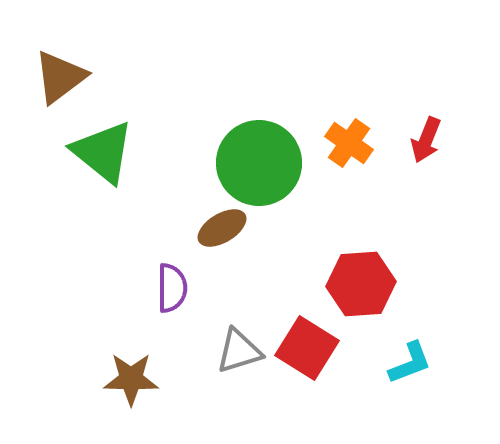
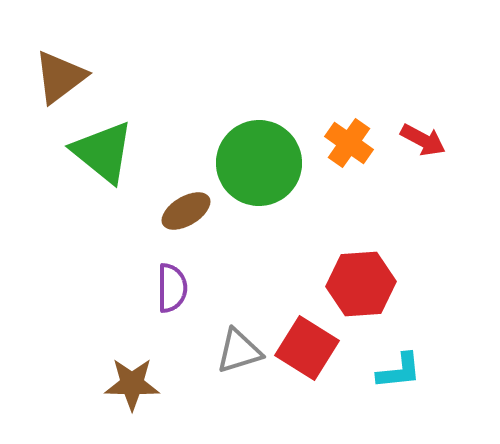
red arrow: moved 3 px left; rotated 84 degrees counterclockwise
brown ellipse: moved 36 px left, 17 px up
cyan L-shape: moved 11 px left, 8 px down; rotated 15 degrees clockwise
brown star: moved 1 px right, 5 px down
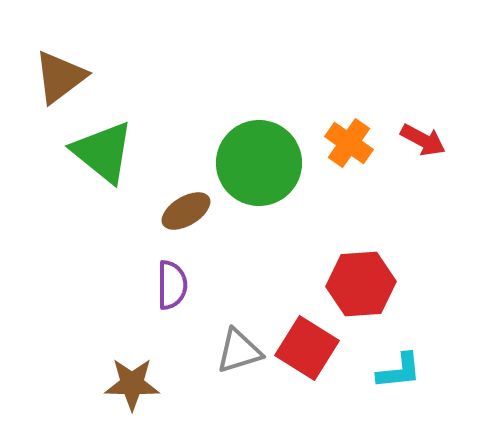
purple semicircle: moved 3 px up
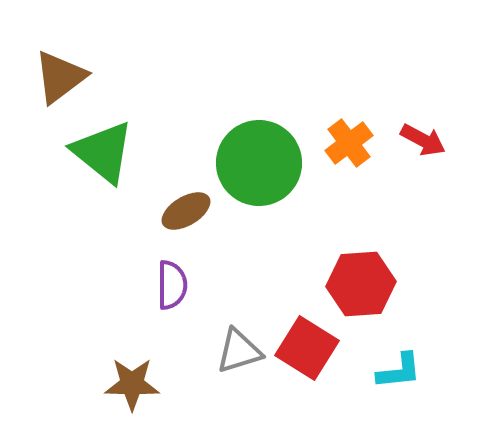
orange cross: rotated 18 degrees clockwise
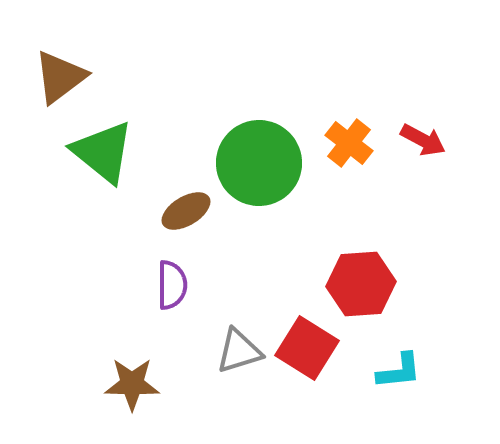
orange cross: rotated 15 degrees counterclockwise
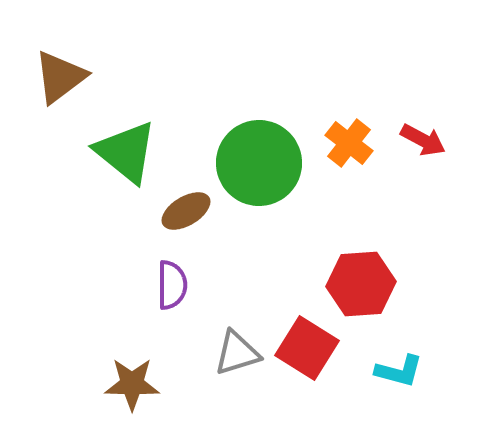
green triangle: moved 23 px right
gray triangle: moved 2 px left, 2 px down
cyan L-shape: rotated 21 degrees clockwise
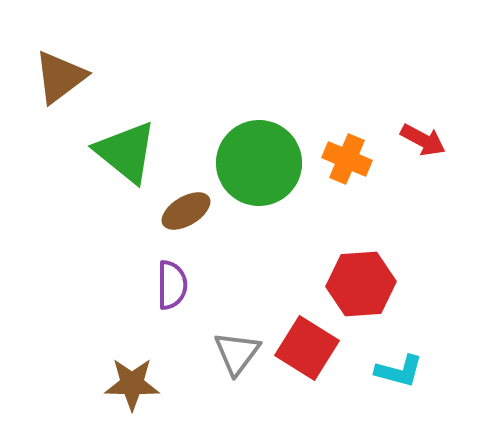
orange cross: moved 2 px left, 16 px down; rotated 15 degrees counterclockwise
gray triangle: rotated 36 degrees counterclockwise
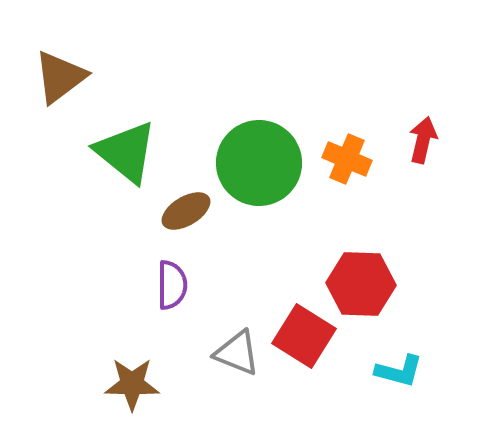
red arrow: rotated 105 degrees counterclockwise
red hexagon: rotated 6 degrees clockwise
red square: moved 3 px left, 12 px up
gray triangle: rotated 45 degrees counterclockwise
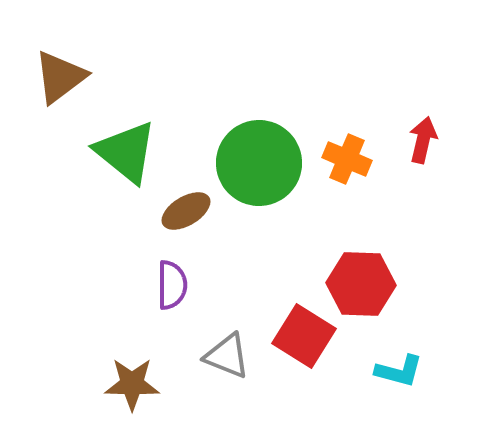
gray triangle: moved 10 px left, 3 px down
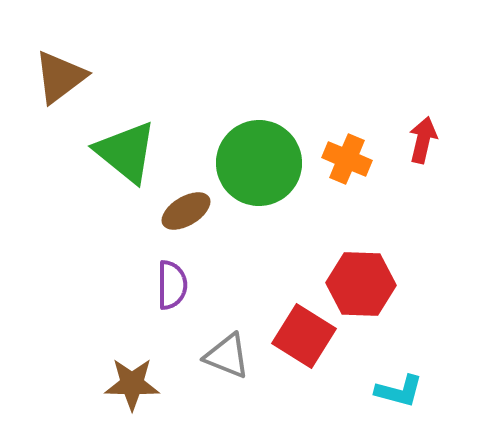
cyan L-shape: moved 20 px down
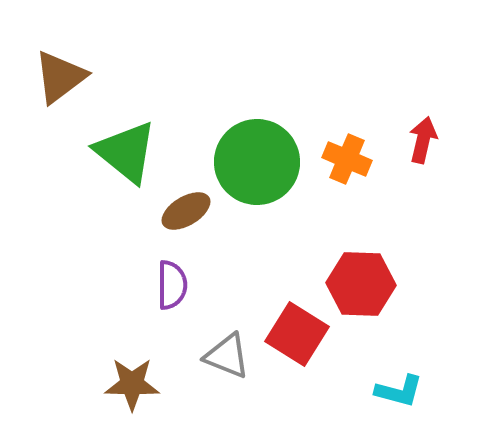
green circle: moved 2 px left, 1 px up
red square: moved 7 px left, 2 px up
